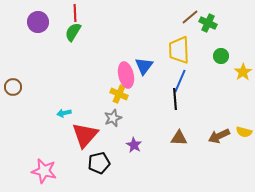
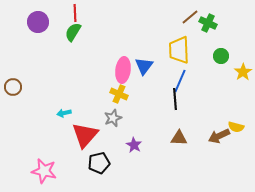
pink ellipse: moved 3 px left, 5 px up; rotated 20 degrees clockwise
yellow semicircle: moved 8 px left, 5 px up
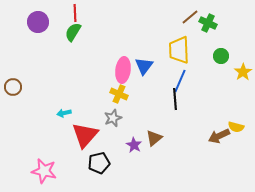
brown triangle: moved 25 px left; rotated 42 degrees counterclockwise
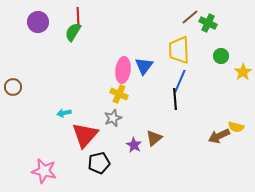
red line: moved 3 px right, 3 px down
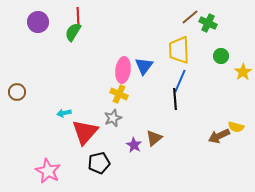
brown circle: moved 4 px right, 5 px down
red triangle: moved 3 px up
pink star: moved 4 px right; rotated 15 degrees clockwise
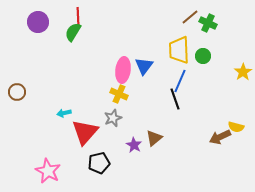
green circle: moved 18 px left
black line: rotated 15 degrees counterclockwise
brown arrow: moved 1 px right, 1 px down
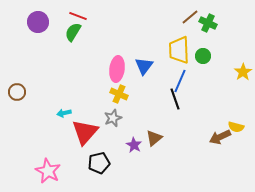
red line: rotated 66 degrees counterclockwise
pink ellipse: moved 6 px left, 1 px up
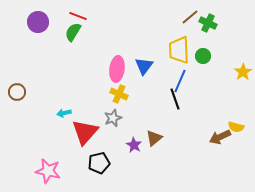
pink star: rotated 15 degrees counterclockwise
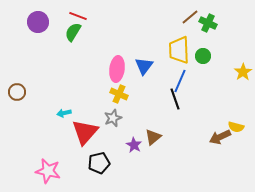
brown triangle: moved 1 px left, 1 px up
